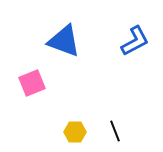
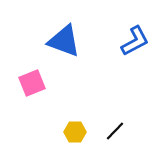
black line: rotated 65 degrees clockwise
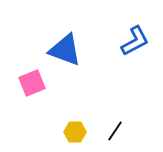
blue triangle: moved 1 px right, 9 px down
black line: rotated 10 degrees counterclockwise
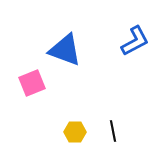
black line: moved 2 px left; rotated 45 degrees counterclockwise
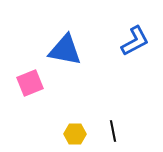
blue triangle: rotated 9 degrees counterclockwise
pink square: moved 2 px left
yellow hexagon: moved 2 px down
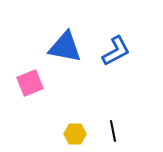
blue L-shape: moved 19 px left, 10 px down
blue triangle: moved 3 px up
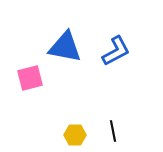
pink square: moved 5 px up; rotated 8 degrees clockwise
yellow hexagon: moved 1 px down
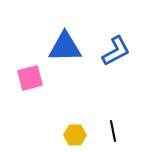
blue triangle: rotated 12 degrees counterclockwise
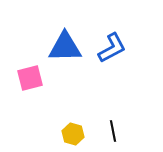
blue L-shape: moved 4 px left, 3 px up
yellow hexagon: moved 2 px left, 1 px up; rotated 15 degrees clockwise
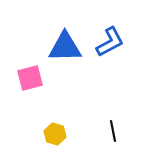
blue L-shape: moved 2 px left, 6 px up
yellow hexagon: moved 18 px left
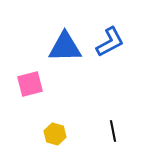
pink square: moved 6 px down
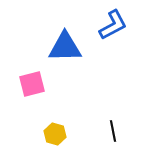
blue L-shape: moved 3 px right, 17 px up
pink square: moved 2 px right
